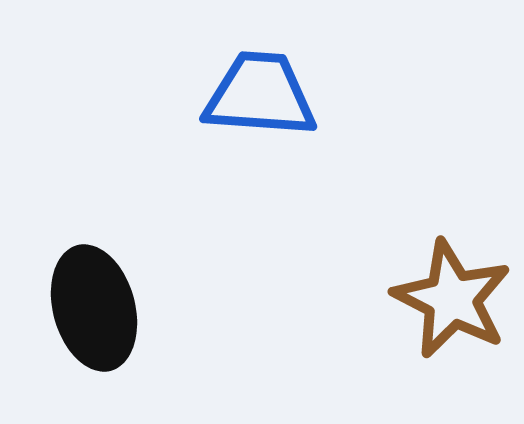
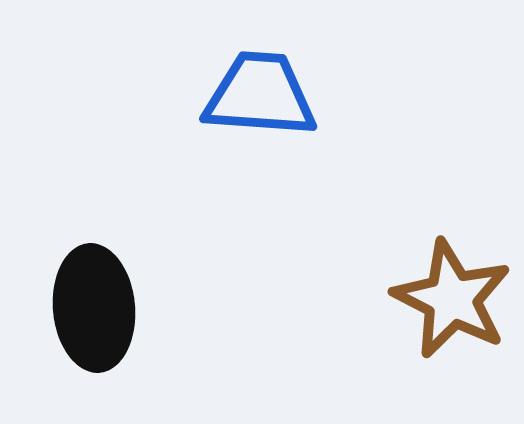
black ellipse: rotated 10 degrees clockwise
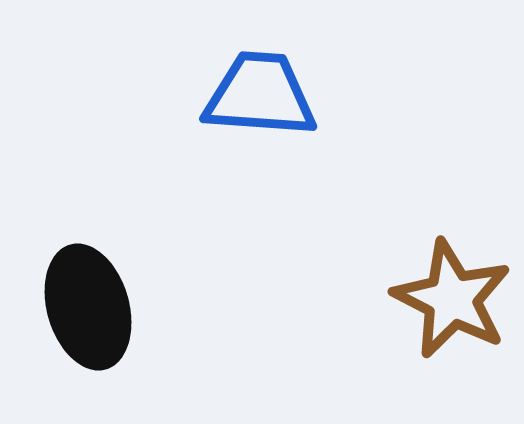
black ellipse: moved 6 px left, 1 px up; rotated 11 degrees counterclockwise
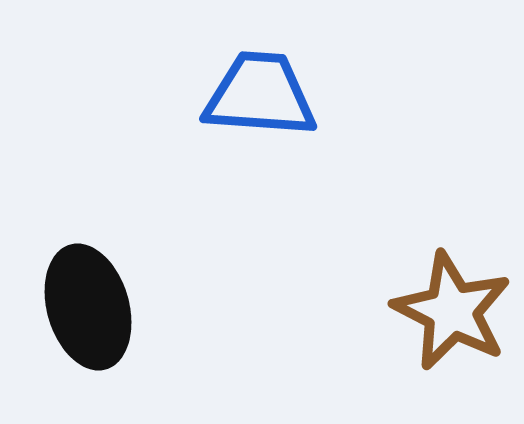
brown star: moved 12 px down
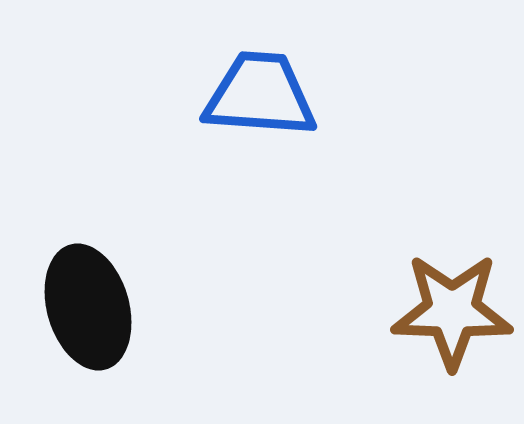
brown star: rotated 25 degrees counterclockwise
